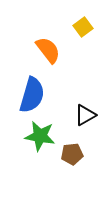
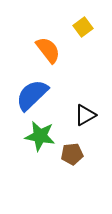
blue semicircle: rotated 150 degrees counterclockwise
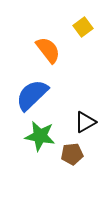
black triangle: moved 7 px down
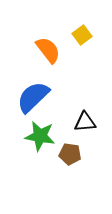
yellow square: moved 1 px left, 8 px down
blue semicircle: moved 1 px right, 2 px down
black triangle: rotated 25 degrees clockwise
brown pentagon: moved 2 px left; rotated 15 degrees clockwise
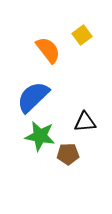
brown pentagon: moved 2 px left; rotated 10 degrees counterclockwise
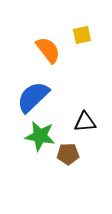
yellow square: rotated 24 degrees clockwise
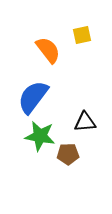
blue semicircle: rotated 9 degrees counterclockwise
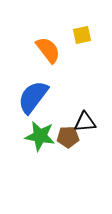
brown pentagon: moved 17 px up
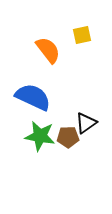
blue semicircle: rotated 78 degrees clockwise
black triangle: moved 1 px right, 1 px down; rotated 30 degrees counterclockwise
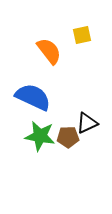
orange semicircle: moved 1 px right, 1 px down
black triangle: moved 1 px right; rotated 10 degrees clockwise
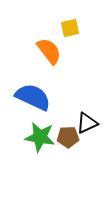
yellow square: moved 12 px left, 7 px up
green star: moved 1 px down
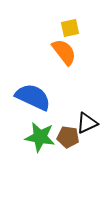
orange semicircle: moved 15 px right, 1 px down
brown pentagon: rotated 10 degrees clockwise
